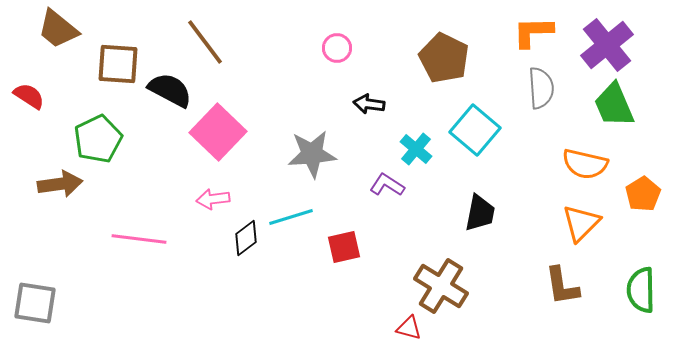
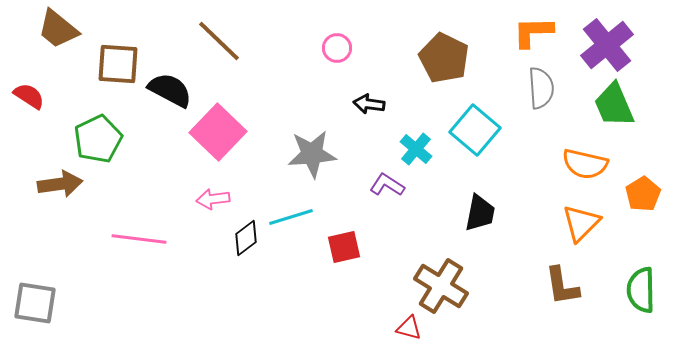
brown line: moved 14 px right, 1 px up; rotated 9 degrees counterclockwise
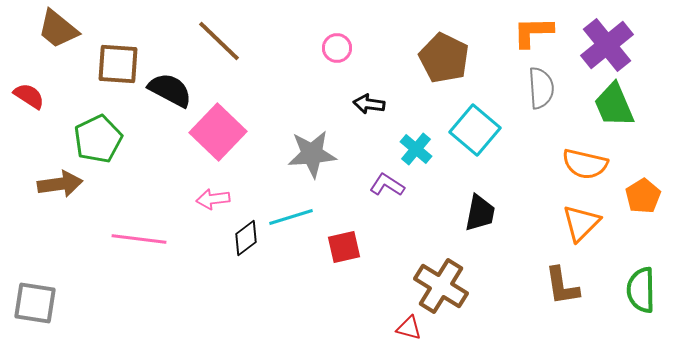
orange pentagon: moved 2 px down
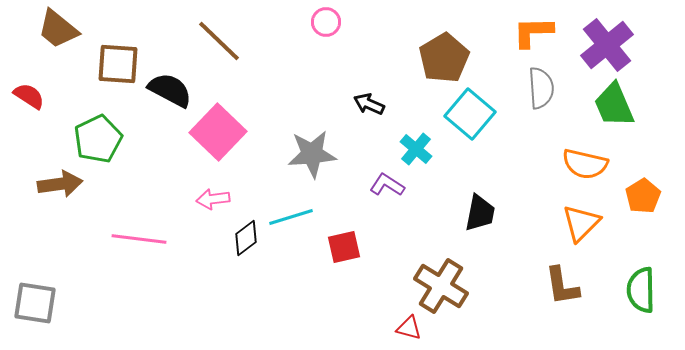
pink circle: moved 11 px left, 26 px up
brown pentagon: rotated 15 degrees clockwise
black arrow: rotated 16 degrees clockwise
cyan square: moved 5 px left, 16 px up
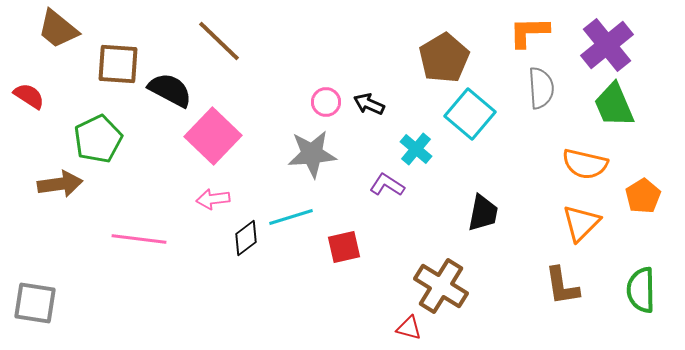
pink circle: moved 80 px down
orange L-shape: moved 4 px left
pink square: moved 5 px left, 4 px down
black trapezoid: moved 3 px right
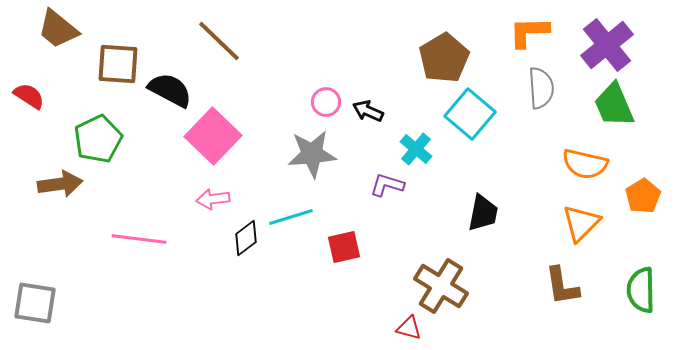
black arrow: moved 1 px left, 7 px down
purple L-shape: rotated 16 degrees counterclockwise
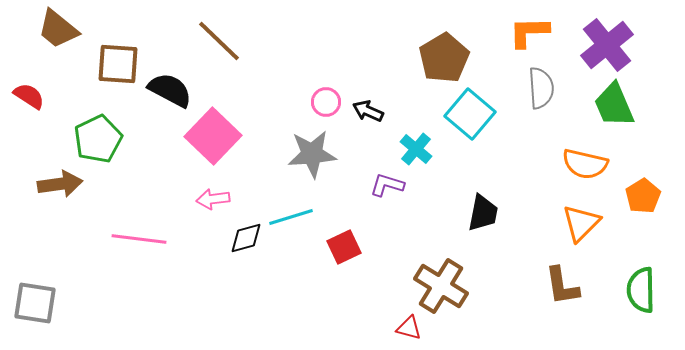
black diamond: rotated 21 degrees clockwise
red square: rotated 12 degrees counterclockwise
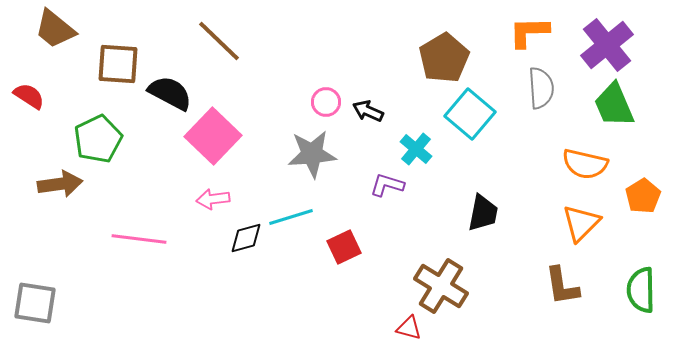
brown trapezoid: moved 3 px left
black semicircle: moved 3 px down
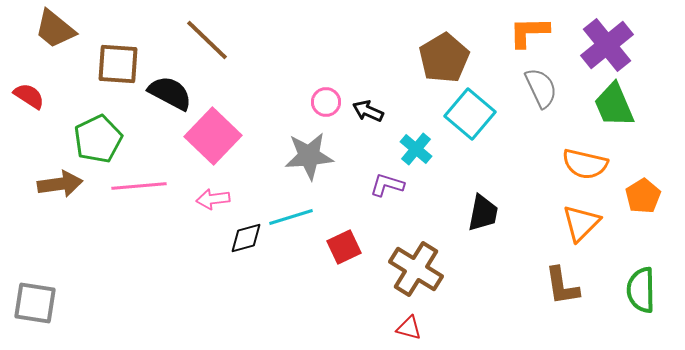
brown line: moved 12 px left, 1 px up
gray semicircle: rotated 21 degrees counterclockwise
gray star: moved 3 px left, 2 px down
pink line: moved 53 px up; rotated 12 degrees counterclockwise
brown cross: moved 25 px left, 17 px up
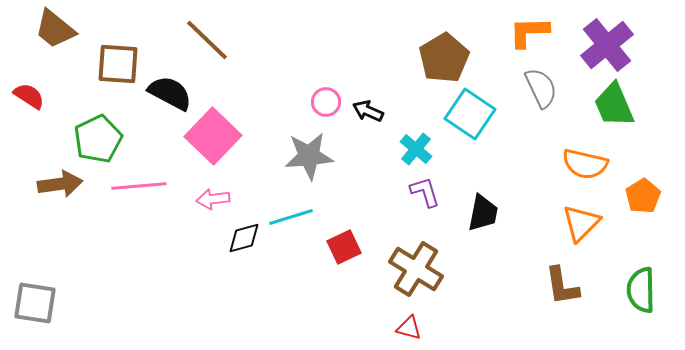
cyan square: rotated 6 degrees counterclockwise
purple L-shape: moved 38 px right, 7 px down; rotated 56 degrees clockwise
black diamond: moved 2 px left
